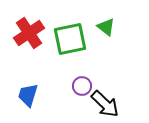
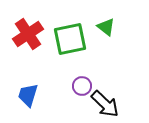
red cross: moved 1 px left, 1 px down
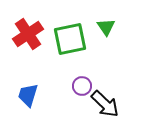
green triangle: rotated 18 degrees clockwise
